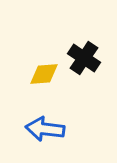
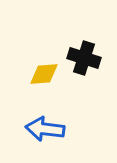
black cross: rotated 16 degrees counterclockwise
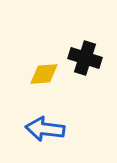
black cross: moved 1 px right
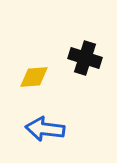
yellow diamond: moved 10 px left, 3 px down
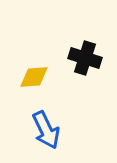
blue arrow: moved 1 px right, 1 px down; rotated 123 degrees counterclockwise
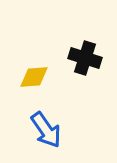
blue arrow: rotated 9 degrees counterclockwise
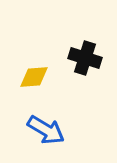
blue arrow: rotated 24 degrees counterclockwise
